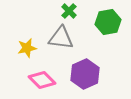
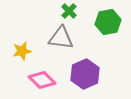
yellow star: moved 5 px left, 3 px down
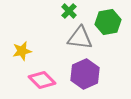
gray triangle: moved 19 px right
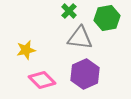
green hexagon: moved 1 px left, 4 px up
yellow star: moved 4 px right, 1 px up
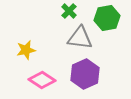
pink diamond: rotated 12 degrees counterclockwise
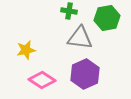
green cross: rotated 35 degrees counterclockwise
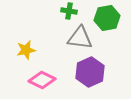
purple hexagon: moved 5 px right, 2 px up
pink diamond: rotated 8 degrees counterclockwise
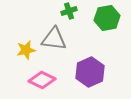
green cross: rotated 28 degrees counterclockwise
gray triangle: moved 26 px left, 1 px down
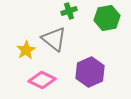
gray triangle: rotated 32 degrees clockwise
yellow star: rotated 18 degrees counterclockwise
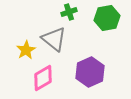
green cross: moved 1 px down
pink diamond: moved 1 px right, 2 px up; rotated 56 degrees counterclockwise
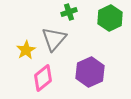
green hexagon: moved 3 px right; rotated 15 degrees counterclockwise
gray triangle: rotated 32 degrees clockwise
pink diamond: rotated 8 degrees counterclockwise
